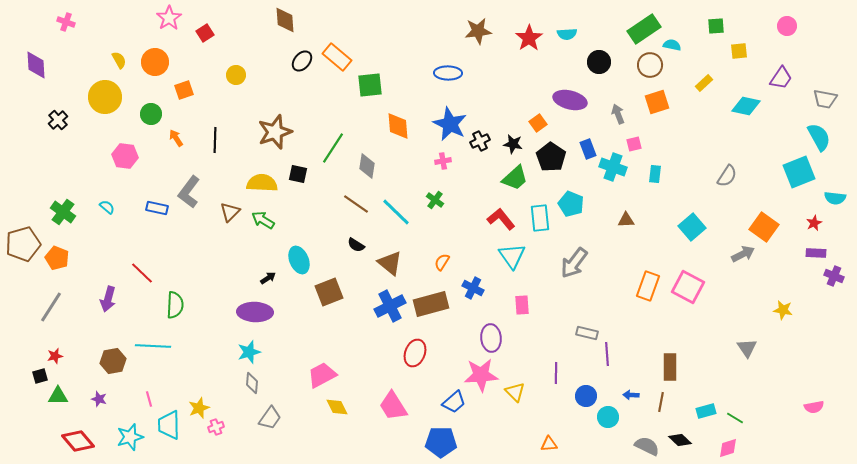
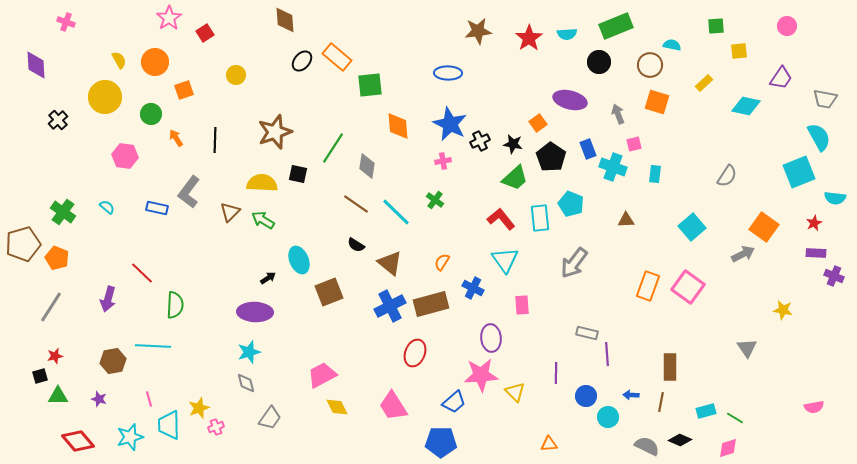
green rectangle at (644, 29): moved 28 px left, 3 px up; rotated 12 degrees clockwise
orange square at (657, 102): rotated 35 degrees clockwise
cyan triangle at (512, 256): moved 7 px left, 4 px down
pink square at (688, 287): rotated 8 degrees clockwise
gray diamond at (252, 383): moved 6 px left; rotated 20 degrees counterclockwise
black diamond at (680, 440): rotated 20 degrees counterclockwise
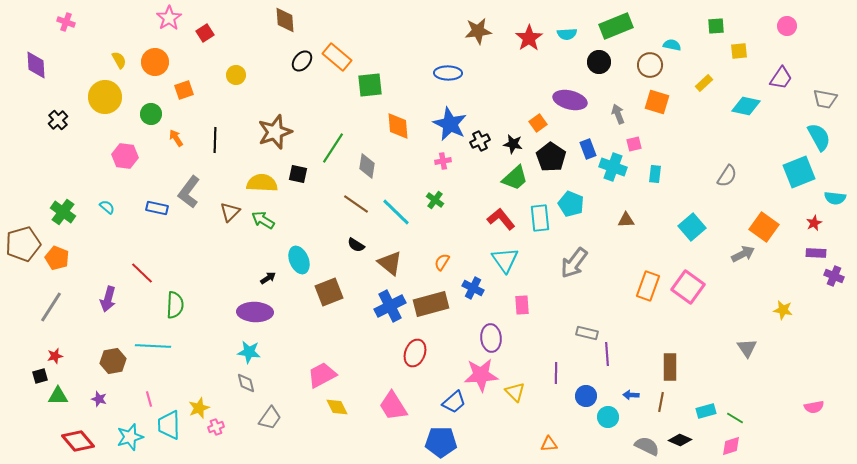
cyan star at (249, 352): rotated 25 degrees clockwise
pink diamond at (728, 448): moved 3 px right, 2 px up
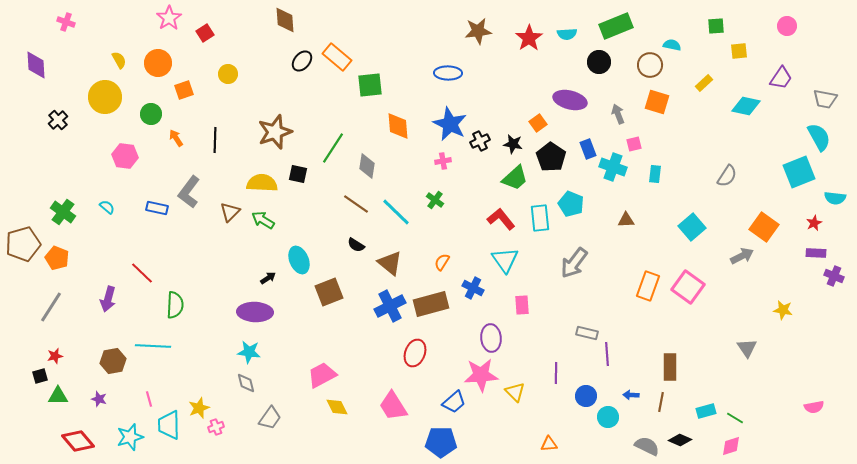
orange circle at (155, 62): moved 3 px right, 1 px down
yellow circle at (236, 75): moved 8 px left, 1 px up
gray arrow at (743, 254): moved 1 px left, 2 px down
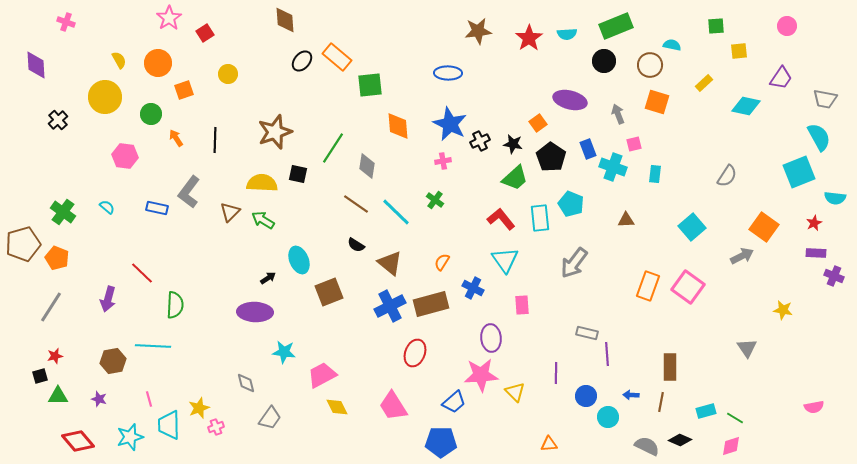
black circle at (599, 62): moved 5 px right, 1 px up
cyan star at (249, 352): moved 35 px right
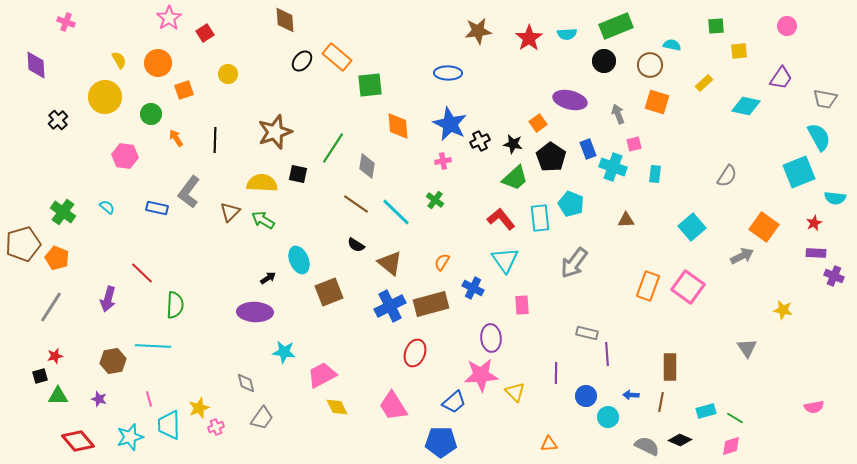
gray trapezoid at (270, 418): moved 8 px left
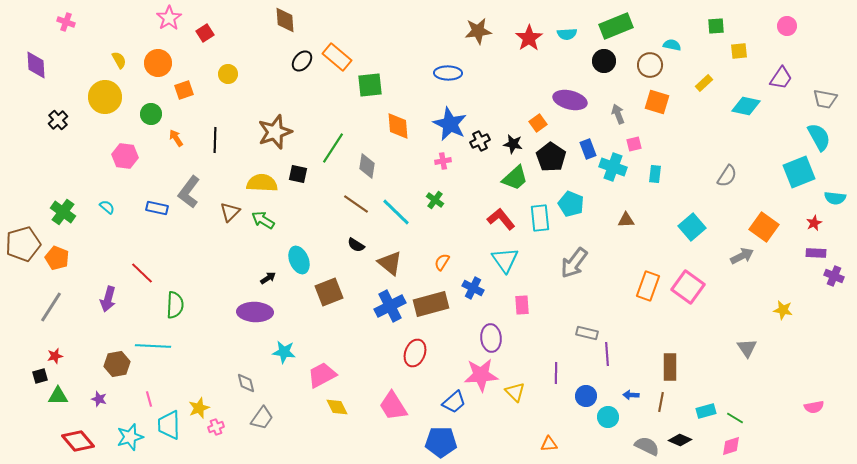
brown hexagon at (113, 361): moved 4 px right, 3 px down
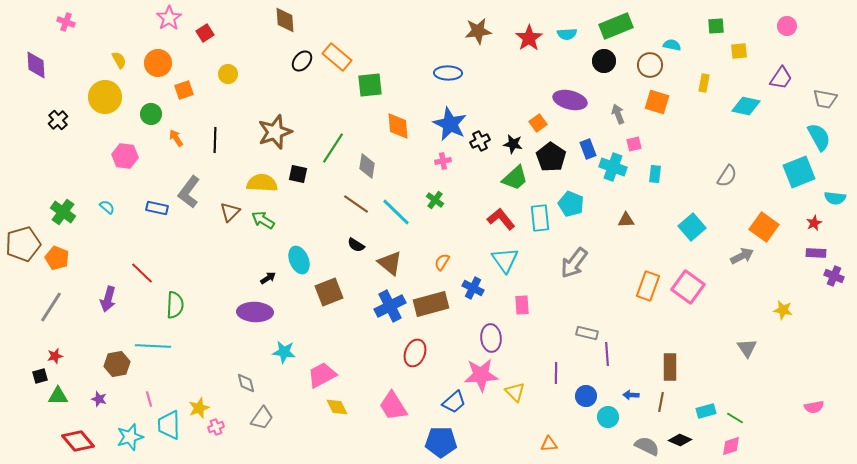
yellow rectangle at (704, 83): rotated 36 degrees counterclockwise
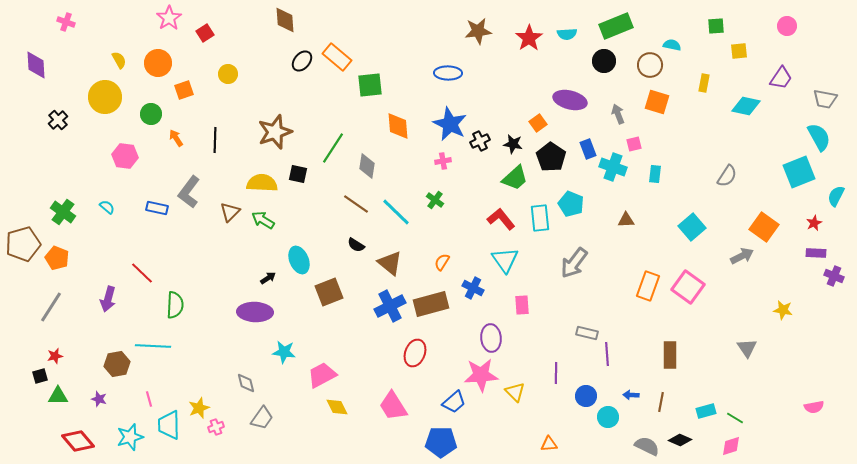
cyan semicircle at (835, 198): moved 1 px right, 2 px up; rotated 110 degrees clockwise
brown rectangle at (670, 367): moved 12 px up
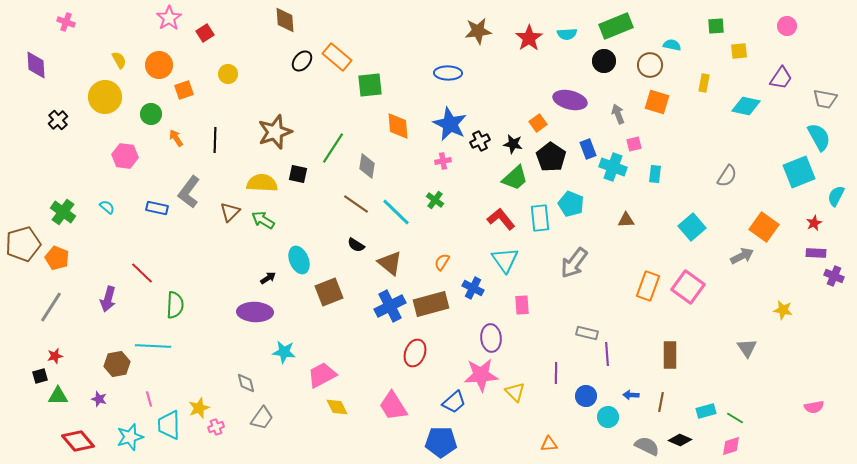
orange circle at (158, 63): moved 1 px right, 2 px down
